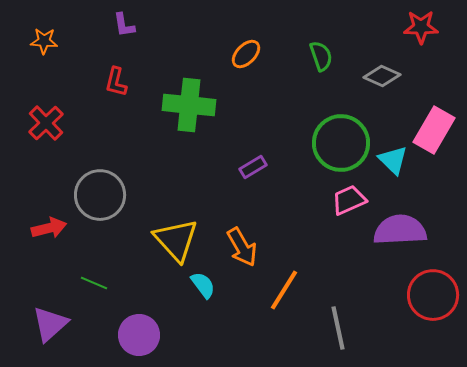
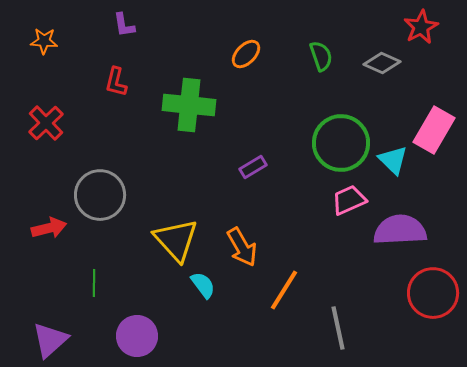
red star: rotated 28 degrees counterclockwise
gray diamond: moved 13 px up
green line: rotated 68 degrees clockwise
red circle: moved 2 px up
purple triangle: moved 16 px down
purple circle: moved 2 px left, 1 px down
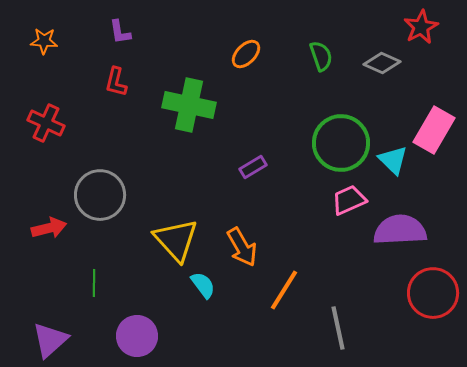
purple L-shape: moved 4 px left, 7 px down
green cross: rotated 6 degrees clockwise
red cross: rotated 21 degrees counterclockwise
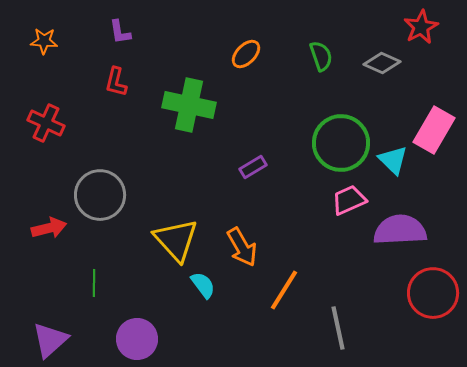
purple circle: moved 3 px down
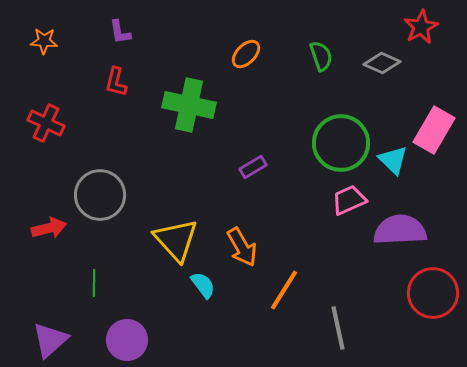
purple circle: moved 10 px left, 1 px down
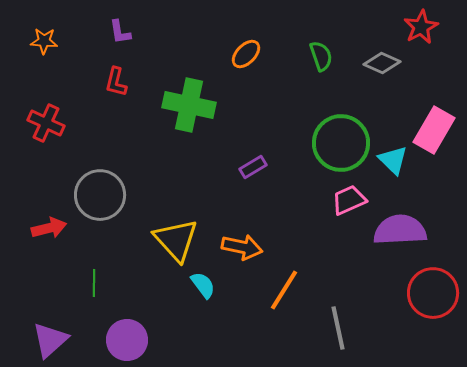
orange arrow: rotated 48 degrees counterclockwise
